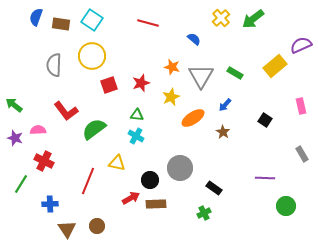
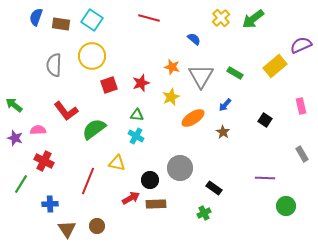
red line at (148, 23): moved 1 px right, 5 px up
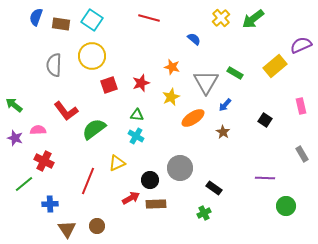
gray triangle at (201, 76): moved 5 px right, 6 px down
yellow triangle at (117, 163): rotated 36 degrees counterclockwise
green line at (21, 184): moved 3 px right; rotated 18 degrees clockwise
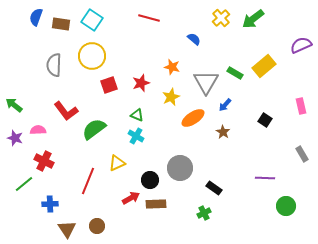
yellow rectangle at (275, 66): moved 11 px left
green triangle at (137, 115): rotated 16 degrees clockwise
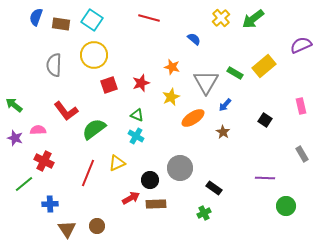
yellow circle at (92, 56): moved 2 px right, 1 px up
red line at (88, 181): moved 8 px up
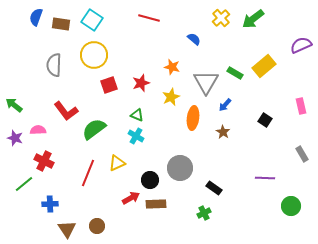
orange ellipse at (193, 118): rotated 50 degrees counterclockwise
green circle at (286, 206): moved 5 px right
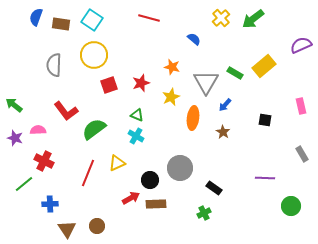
black square at (265, 120): rotated 24 degrees counterclockwise
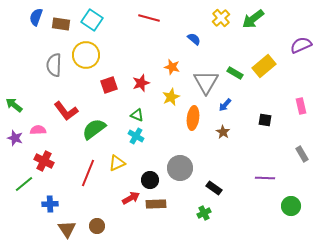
yellow circle at (94, 55): moved 8 px left
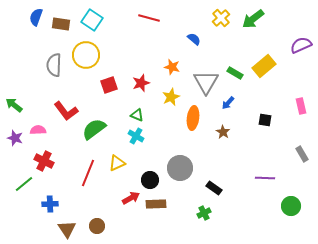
blue arrow at (225, 105): moved 3 px right, 2 px up
